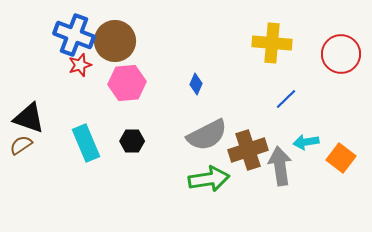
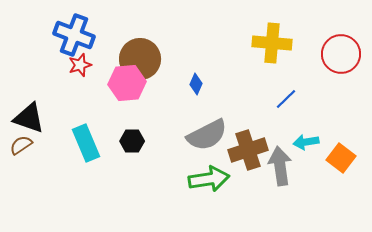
brown circle: moved 25 px right, 18 px down
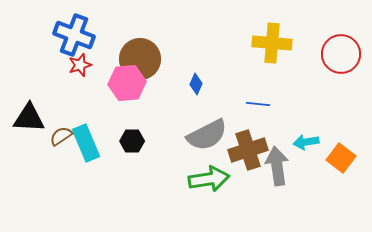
blue line: moved 28 px left, 5 px down; rotated 50 degrees clockwise
black triangle: rotated 16 degrees counterclockwise
brown semicircle: moved 40 px right, 9 px up
gray arrow: moved 3 px left
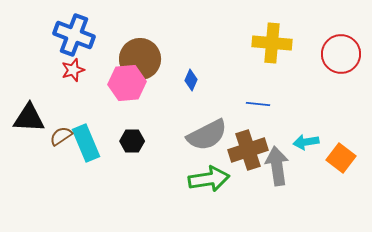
red star: moved 7 px left, 5 px down
blue diamond: moved 5 px left, 4 px up
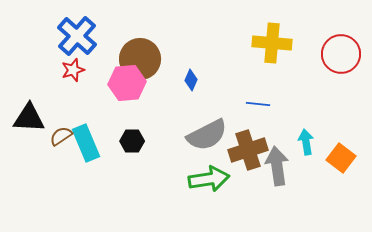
blue cross: moved 3 px right, 1 px down; rotated 21 degrees clockwise
cyan arrow: rotated 90 degrees clockwise
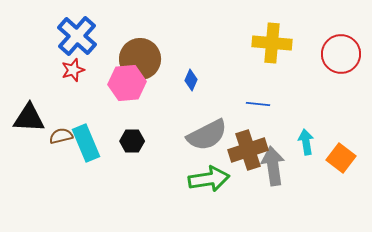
brown semicircle: rotated 20 degrees clockwise
gray arrow: moved 4 px left
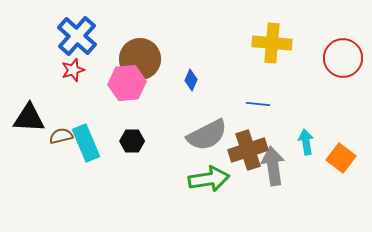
red circle: moved 2 px right, 4 px down
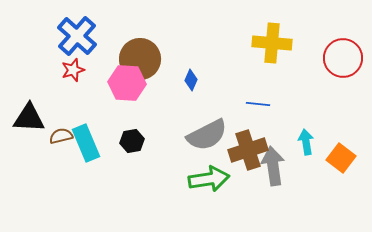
pink hexagon: rotated 9 degrees clockwise
black hexagon: rotated 10 degrees counterclockwise
